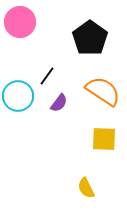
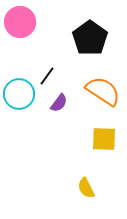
cyan circle: moved 1 px right, 2 px up
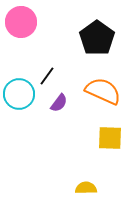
pink circle: moved 1 px right
black pentagon: moved 7 px right
orange semicircle: rotated 9 degrees counterclockwise
yellow square: moved 6 px right, 1 px up
yellow semicircle: rotated 115 degrees clockwise
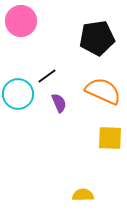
pink circle: moved 1 px up
black pentagon: rotated 28 degrees clockwise
black line: rotated 18 degrees clockwise
cyan circle: moved 1 px left
purple semicircle: rotated 60 degrees counterclockwise
yellow semicircle: moved 3 px left, 7 px down
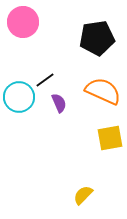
pink circle: moved 2 px right, 1 px down
black line: moved 2 px left, 4 px down
cyan circle: moved 1 px right, 3 px down
yellow square: rotated 12 degrees counterclockwise
yellow semicircle: rotated 45 degrees counterclockwise
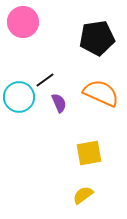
orange semicircle: moved 2 px left, 2 px down
yellow square: moved 21 px left, 15 px down
yellow semicircle: rotated 10 degrees clockwise
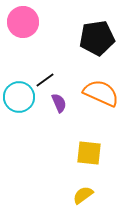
yellow square: rotated 16 degrees clockwise
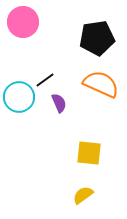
orange semicircle: moved 9 px up
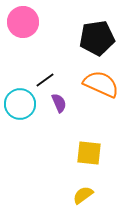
cyan circle: moved 1 px right, 7 px down
